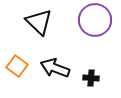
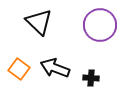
purple circle: moved 5 px right, 5 px down
orange square: moved 2 px right, 3 px down
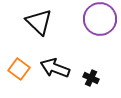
purple circle: moved 6 px up
black cross: rotated 21 degrees clockwise
